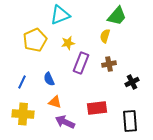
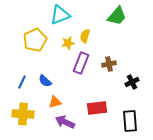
yellow semicircle: moved 20 px left
blue semicircle: moved 4 px left, 2 px down; rotated 24 degrees counterclockwise
orange triangle: rotated 32 degrees counterclockwise
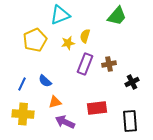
purple rectangle: moved 4 px right, 1 px down
blue line: moved 2 px down
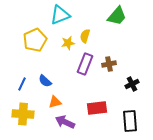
black cross: moved 2 px down
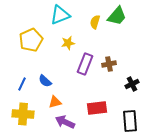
yellow semicircle: moved 10 px right, 14 px up
yellow pentagon: moved 4 px left
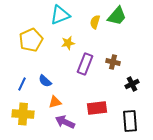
brown cross: moved 4 px right, 2 px up; rotated 24 degrees clockwise
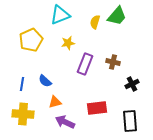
blue line: rotated 16 degrees counterclockwise
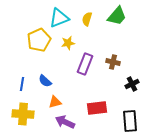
cyan triangle: moved 1 px left, 3 px down
yellow semicircle: moved 8 px left, 3 px up
yellow pentagon: moved 8 px right
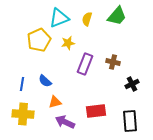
red rectangle: moved 1 px left, 3 px down
